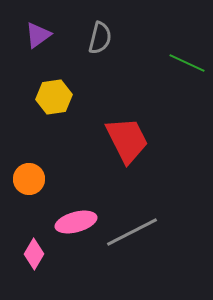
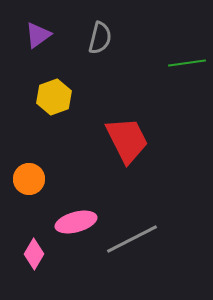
green line: rotated 33 degrees counterclockwise
yellow hexagon: rotated 12 degrees counterclockwise
gray line: moved 7 px down
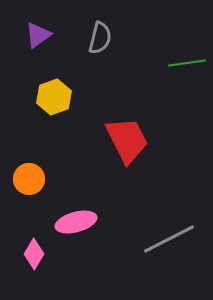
gray line: moved 37 px right
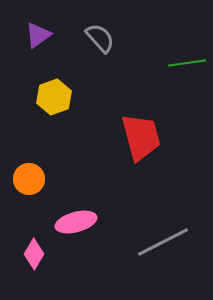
gray semicircle: rotated 56 degrees counterclockwise
red trapezoid: moved 14 px right, 3 px up; rotated 12 degrees clockwise
gray line: moved 6 px left, 3 px down
